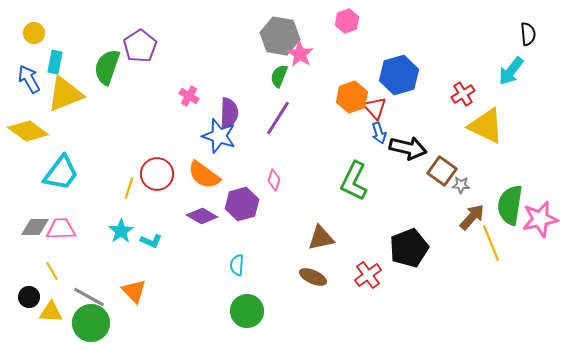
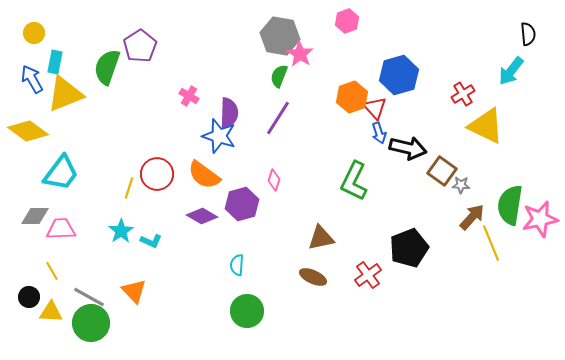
blue arrow at (29, 79): moved 3 px right
gray diamond at (35, 227): moved 11 px up
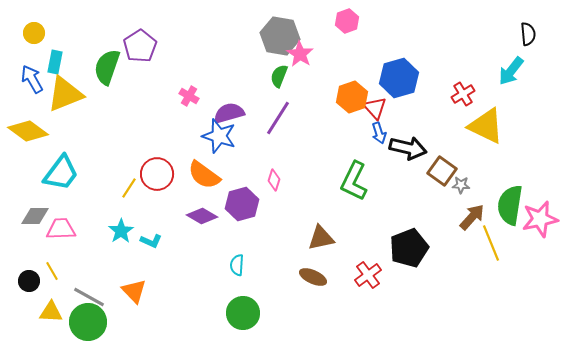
blue hexagon at (399, 75): moved 3 px down
purple semicircle at (229, 113): rotated 108 degrees counterclockwise
yellow line at (129, 188): rotated 15 degrees clockwise
black circle at (29, 297): moved 16 px up
green circle at (247, 311): moved 4 px left, 2 px down
green circle at (91, 323): moved 3 px left, 1 px up
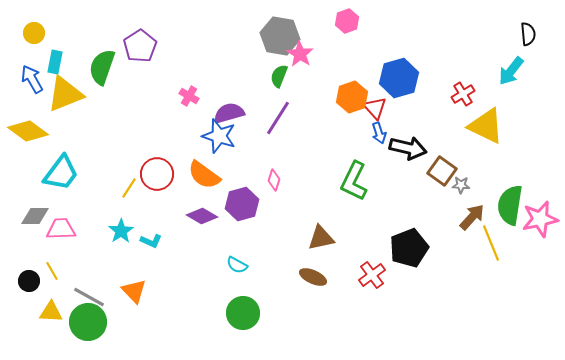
green semicircle at (107, 67): moved 5 px left
cyan semicircle at (237, 265): rotated 65 degrees counterclockwise
red cross at (368, 275): moved 4 px right
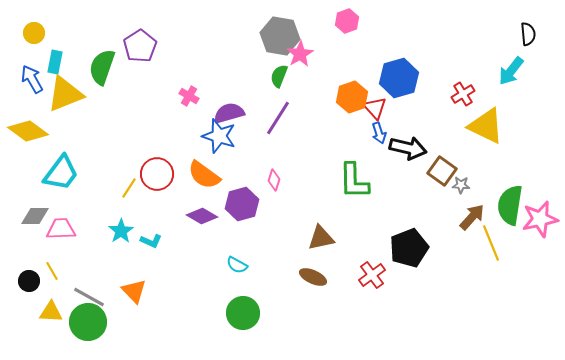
pink star at (300, 54): rotated 8 degrees clockwise
green L-shape at (354, 181): rotated 27 degrees counterclockwise
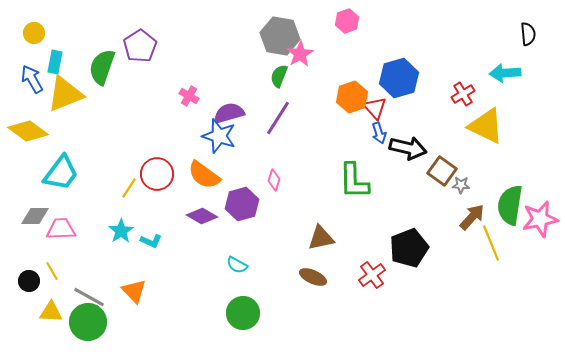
cyan arrow at (511, 71): moved 6 px left, 2 px down; rotated 48 degrees clockwise
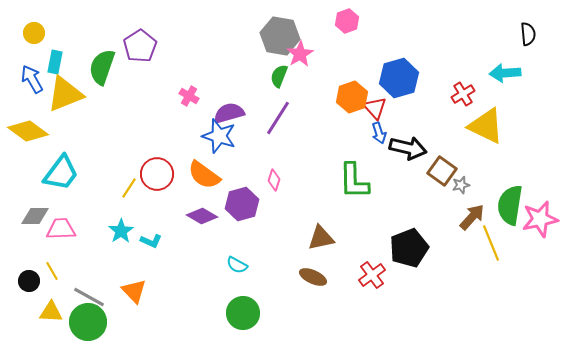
gray star at (461, 185): rotated 18 degrees counterclockwise
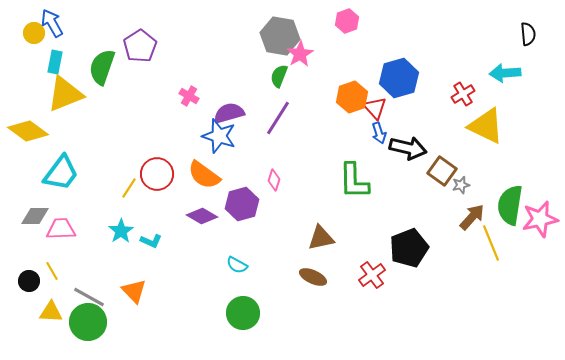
blue arrow at (32, 79): moved 20 px right, 56 px up
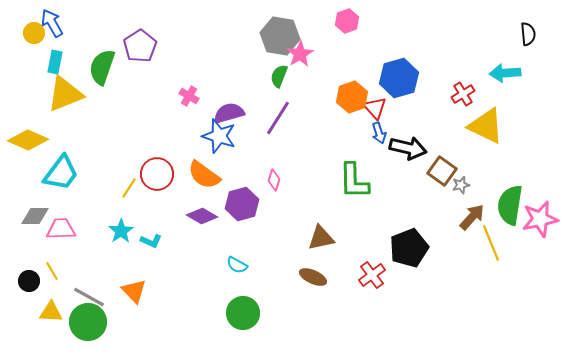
yellow diamond at (28, 131): moved 9 px down; rotated 12 degrees counterclockwise
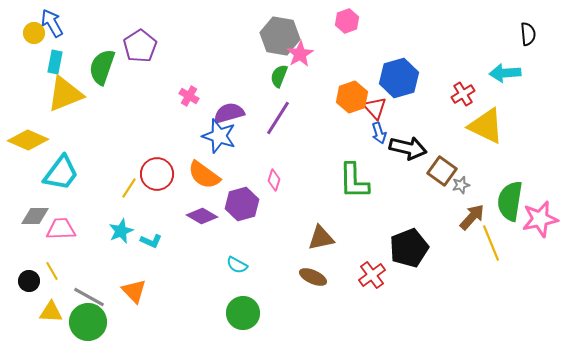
green semicircle at (510, 205): moved 4 px up
cyan star at (121, 231): rotated 10 degrees clockwise
